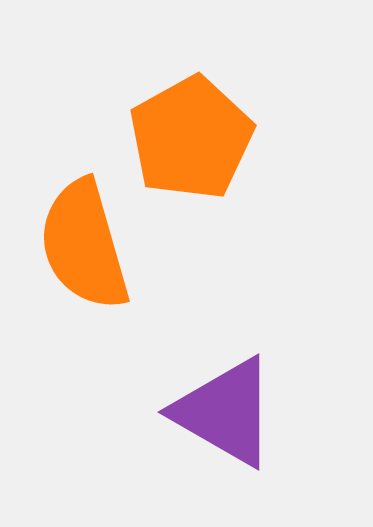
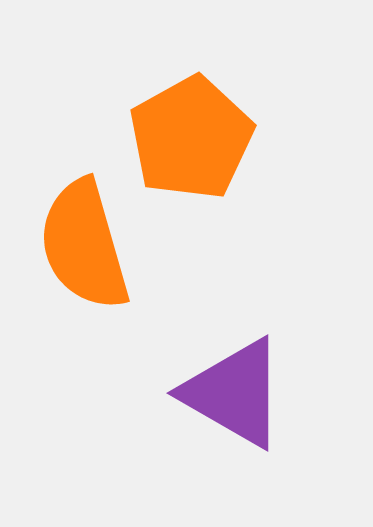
purple triangle: moved 9 px right, 19 px up
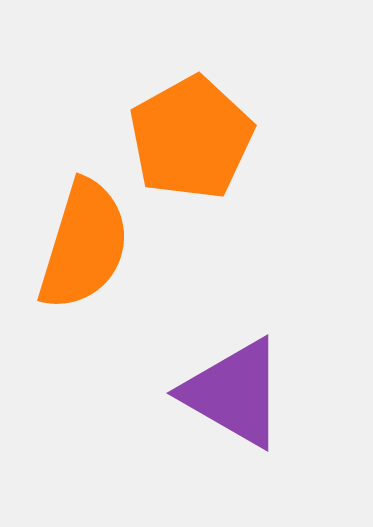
orange semicircle: rotated 147 degrees counterclockwise
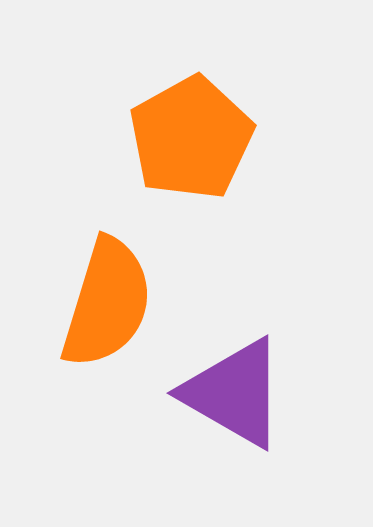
orange semicircle: moved 23 px right, 58 px down
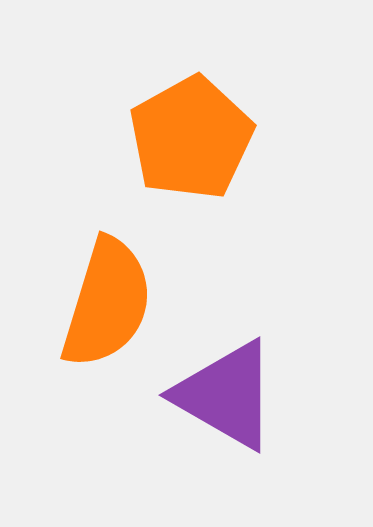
purple triangle: moved 8 px left, 2 px down
